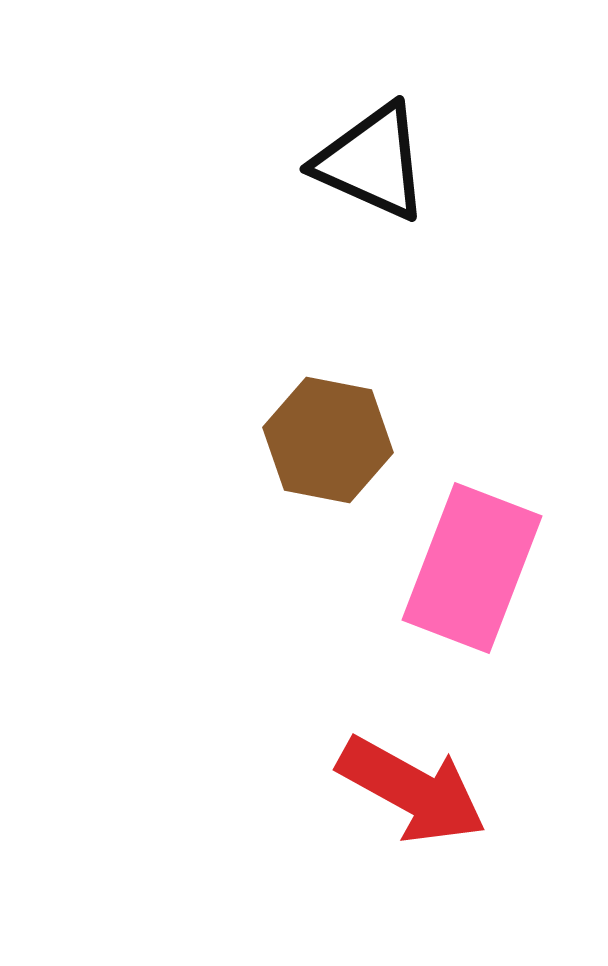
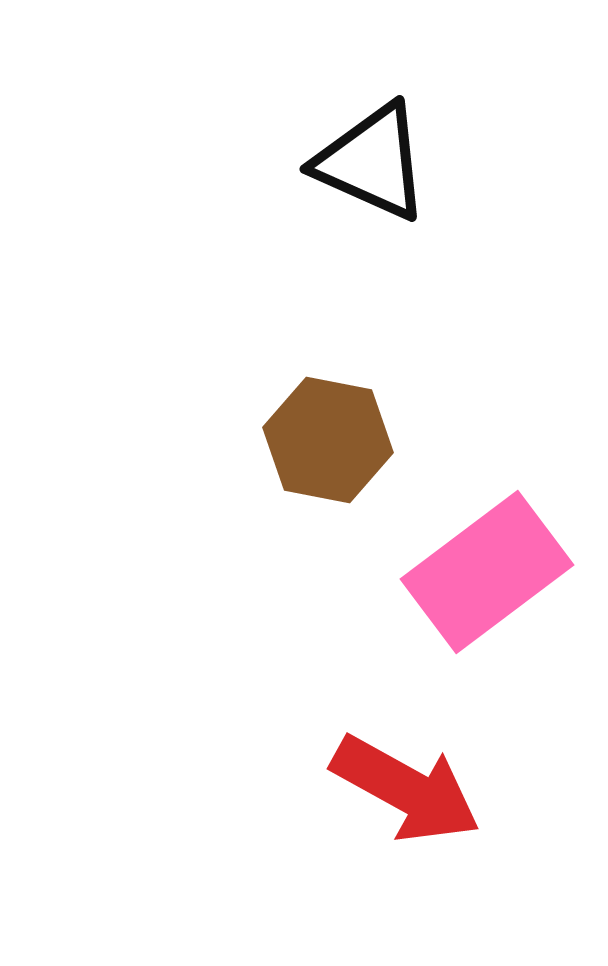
pink rectangle: moved 15 px right, 4 px down; rotated 32 degrees clockwise
red arrow: moved 6 px left, 1 px up
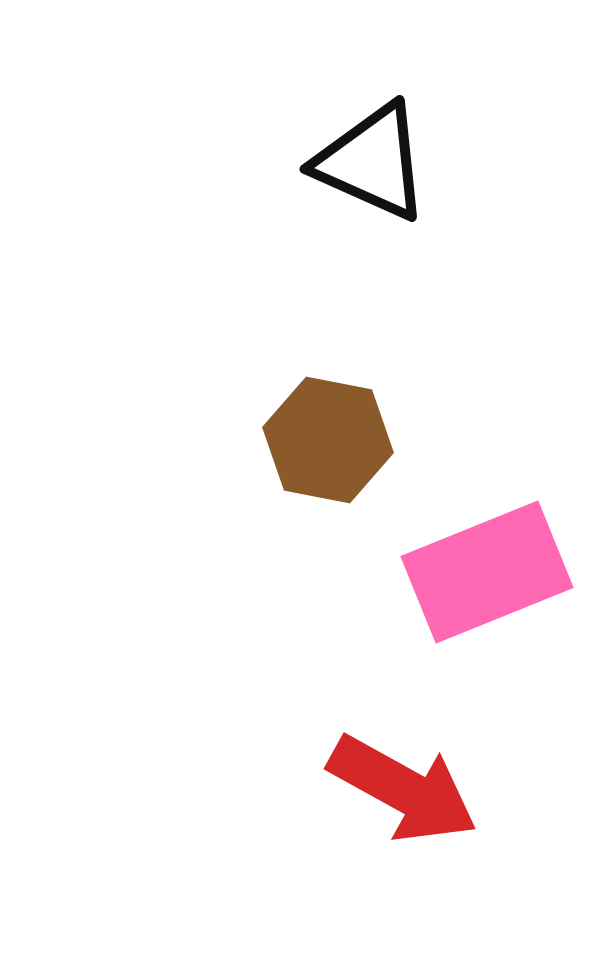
pink rectangle: rotated 15 degrees clockwise
red arrow: moved 3 px left
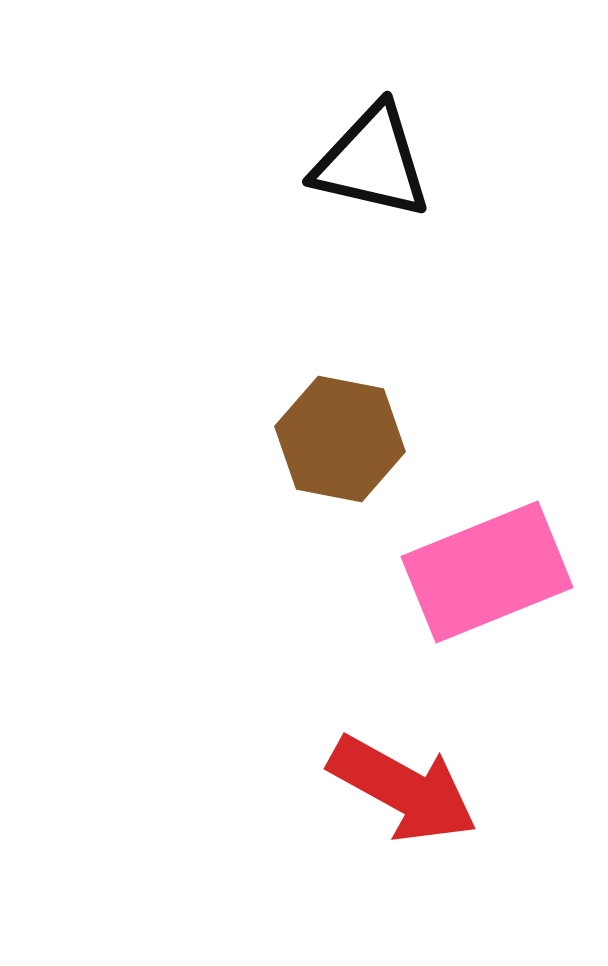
black triangle: rotated 11 degrees counterclockwise
brown hexagon: moved 12 px right, 1 px up
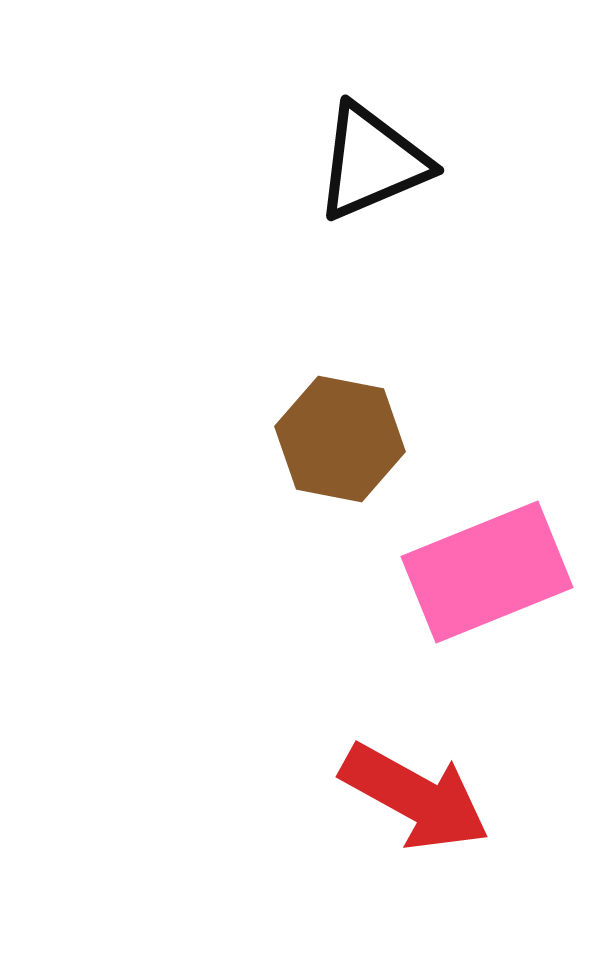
black triangle: rotated 36 degrees counterclockwise
red arrow: moved 12 px right, 8 px down
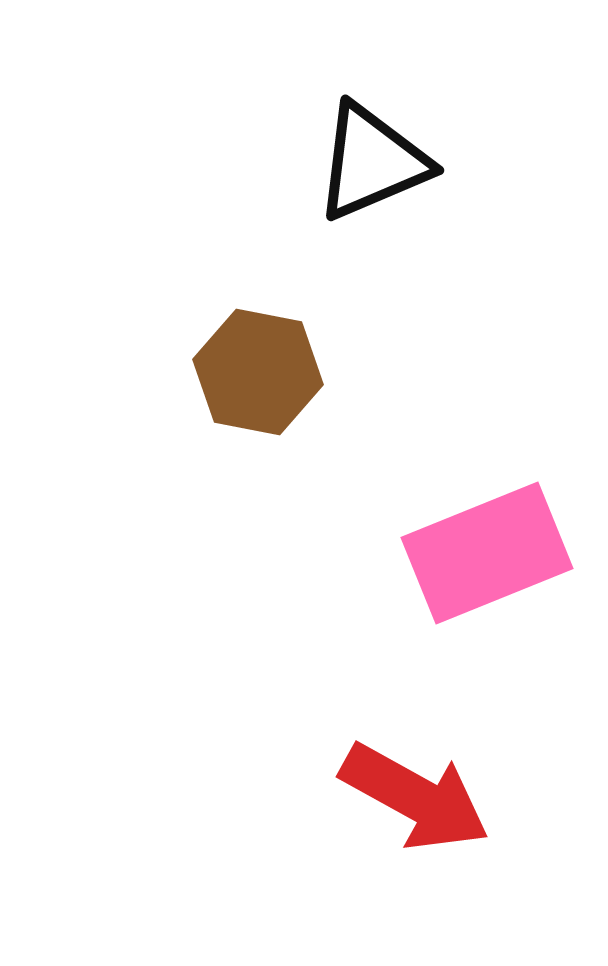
brown hexagon: moved 82 px left, 67 px up
pink rectangle: moved 19 px up
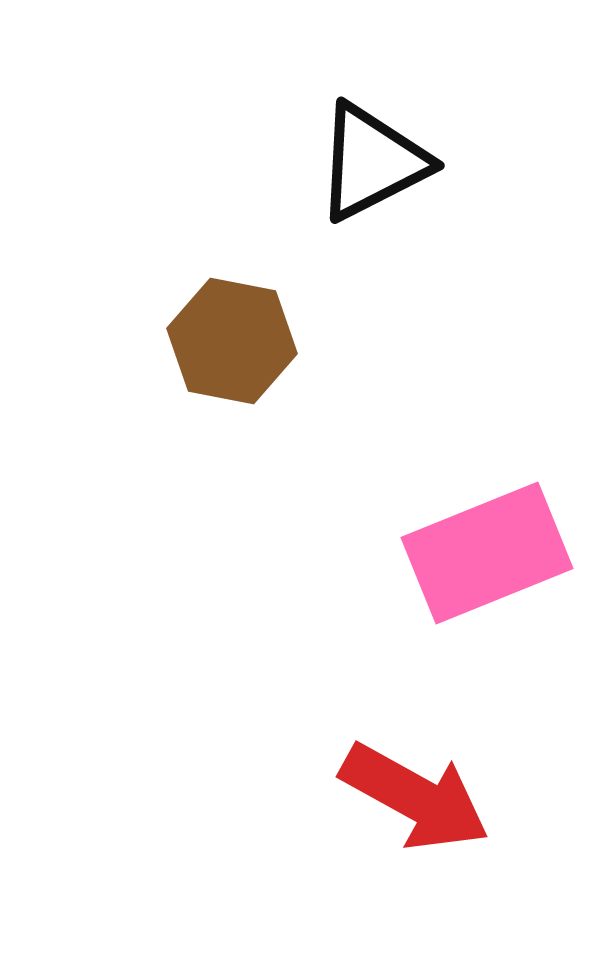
black triangle: rotated 4 degrees counterclockwise
brown hexagon: moved 26 px left, 31 px up
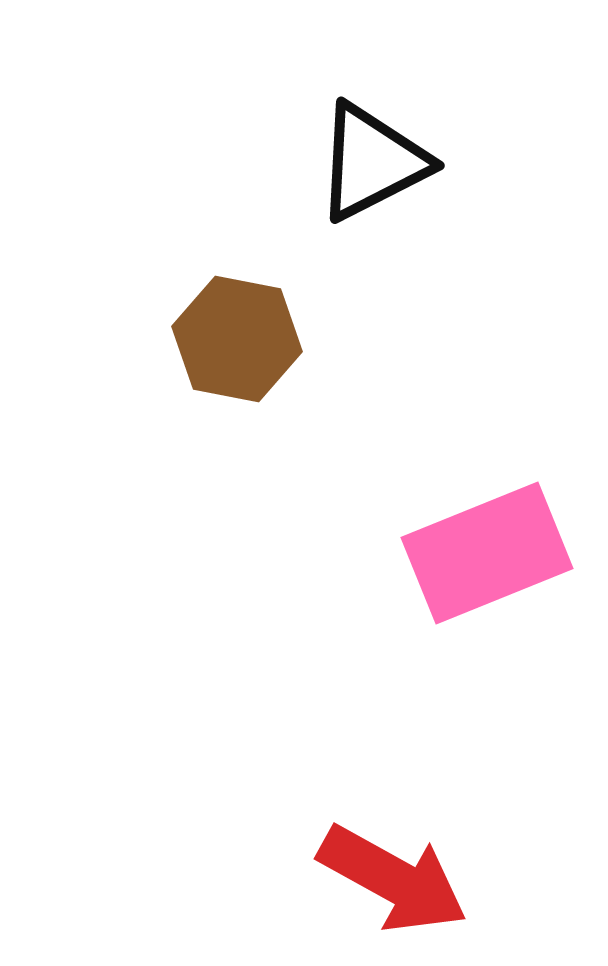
brown hexagon: moved 5 px right, 2 px up
red arrow: moved 22 px left, 82 px down
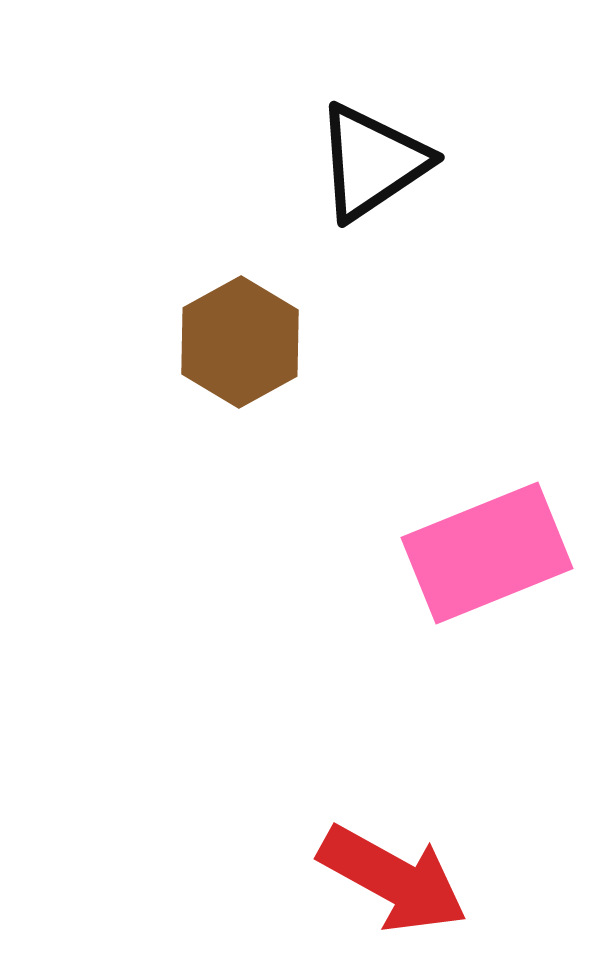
black triangle: rotated 7 degrees counterclockwise
brown hexagon: moved 3 px right, 3 px down; rotated 20 degrees clockwise
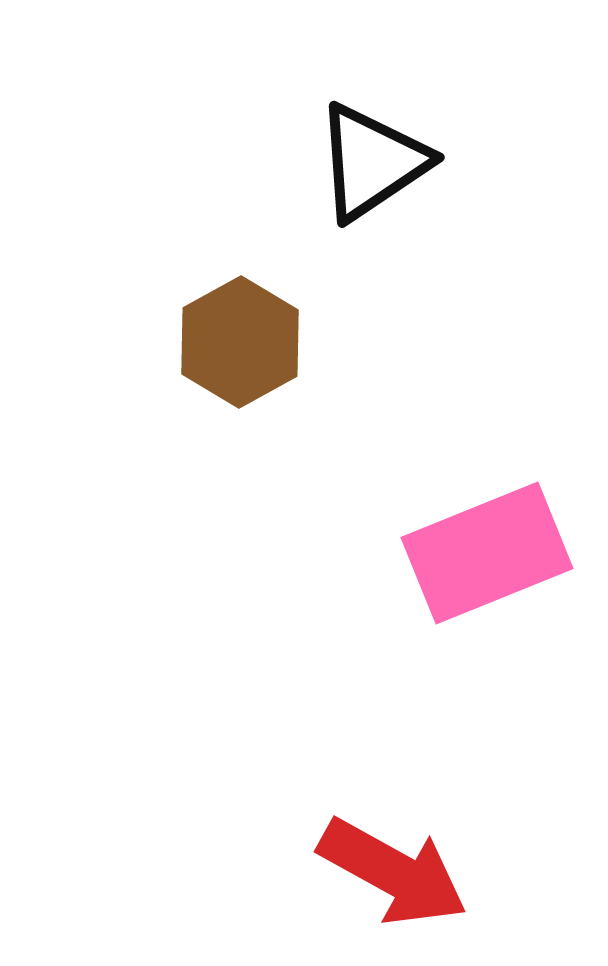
red arrow: moved 7 px up
